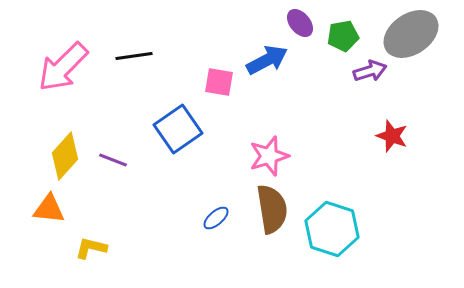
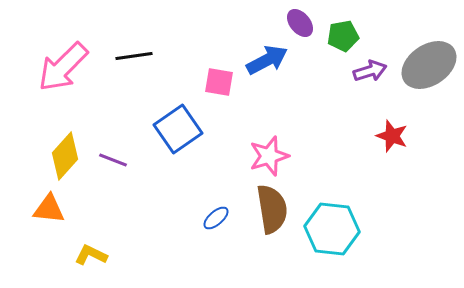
gray ellipse: moved 18 px right, 31 px down
cyan hexagon: rotated 12 degrees counterclockwise
yellow L-shape: moved 7 px down; rotated 12 degrees clockwise
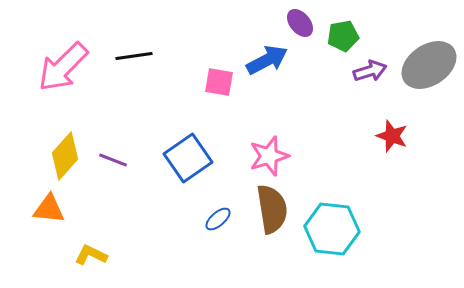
blue square: moved 10 px right, 29 px down
blue ellipse: moved 2 px right, 1 px down
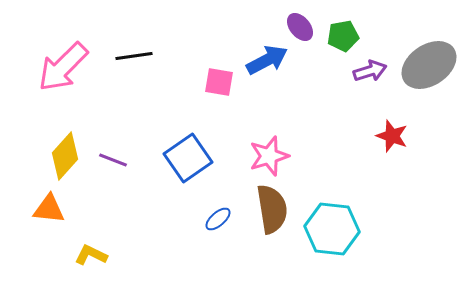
purple ellipse: moved 4 px down
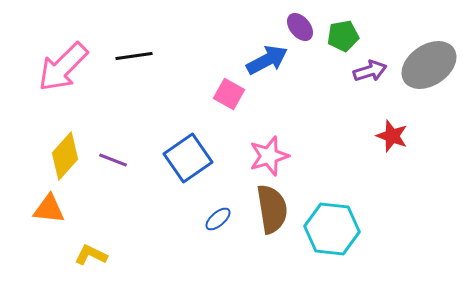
pink square: moved 10 px right, 12 px down; rotated 20 degrees clockwise
